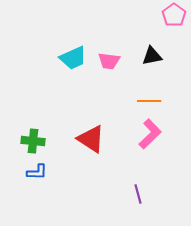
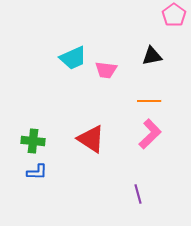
pink trapezoid: moved 3 px left, 9 px down
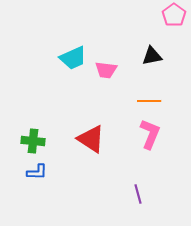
pink L-shape: rotated 24 degrees counterclockwise
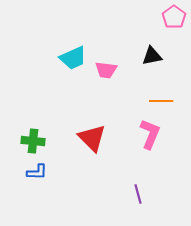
pink pentagon: moved 2 px down
orange line: moved 12 px right
red triangle: moved 1 px right, 1 px up; rotated 12 degrees clockwise
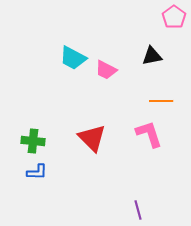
cyan trapezoid: rotated 52 degrees clockwise
pink trapezoid: rotated 20 degrees clockwise
pink L-shape: moved 1 px left; rotated 40 degrees counterclockwise
purple line: moved 16 px down
